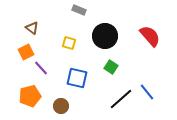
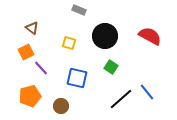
red semicircle: rotated 20 degrees counterclockwise
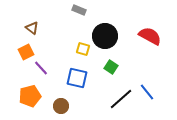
yellow square: moved 14 px right, 6 px down
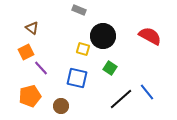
black circle: moved 2 px left
green square: moved 1 px left, 1 px down
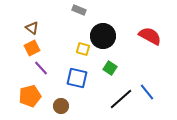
orange square: moved 6 px right, 4 px up
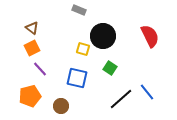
red semicircle: rotated 35 degrees clockwise
purple line: moved 1 px left, 1 px down
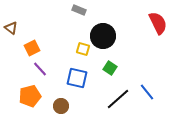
brown triangle: moved 21 px left
red semicircle: moved 8 px right, 13 px up
black line: moved 3 px left
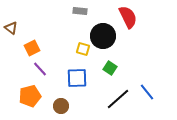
gray rectangle: moved 1 px right, 1 px down; rotated 16 degrees counterclockwise
red semicircle: moved 30 px left, 6 px up
blue square: rotated 15 degrees counterclockwise
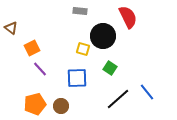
orange pentagon: moved 5 px right, 8 px down
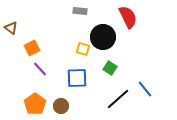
black circle: moved 1 px down
blue line: moved 2 px left, 3 px up
orange pentagon: rotated 20 degrees counterclockwise
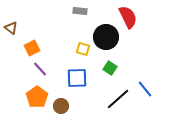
black circle: moved 3 px right
orange pentagon: moved 2 px right, 7 px up
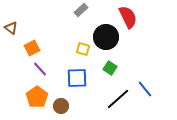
gray rectangle: moved 1 px right, 1 px up; rotated 48 degrees counterclockwise
